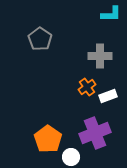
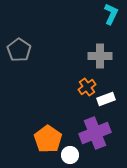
cyan L-shape: rotated 65 degrees counterclockwise
gray pentagon: moved 21 px left, 11 px down
white rectangle: moved 2 px left, 3 px down
white circle: moved 1 px left, 2 px up
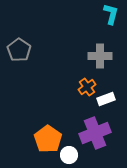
cyan L-shape: rotated 10 degrees counterclockwise
white circle: moved 1 px left
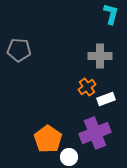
gray pentagon: rotated 30 degrees counterclockwise
white circle: moved 2 px down
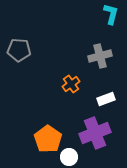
gray cross: rotated 15 degrees counterclockwise
orange cross: moved 16 px left, 3 px up
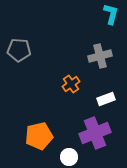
orange pentagon: moved 9 px left, 3 px up; rotated 24 degrees clockwise
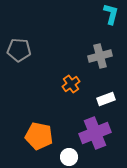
orange pentagon: rotated 24 degrees clockwise
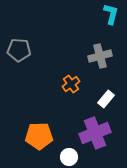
white rectangle: rotated 30 degrees counterclockwise
orange pentagon: rotated 12 degrees counterclockwise
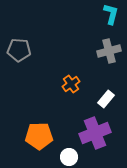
gray cross: moved 9 px right, 5 px up
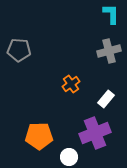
cyan L-shape: rotated 15 degrees counterclockwise
